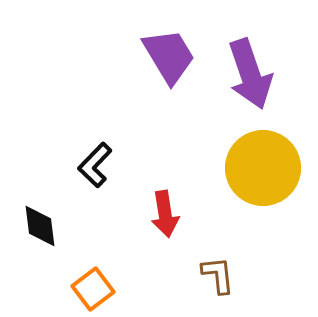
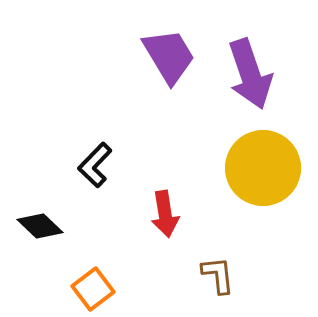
black diamond: rotated 39 degrees counterclockwise
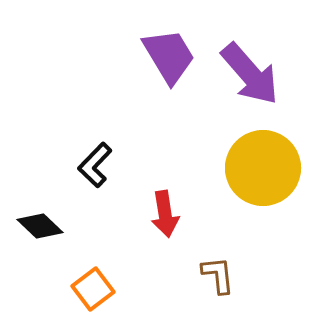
purple arrow: rotated 22 degrees counterclockwise
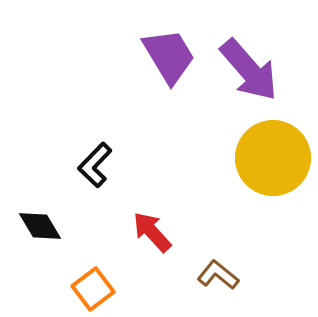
purple arrow: moved 1 px left, 4 px up
yellow circle: moved 10 px right, 10 px up
red arrow: moved 13 px left, 18 px down; rotated 147 degrees clockwise
black diamond: rotated 15 degrees clockwise
brown L-shape: rotated 45 degrees counterclockwise
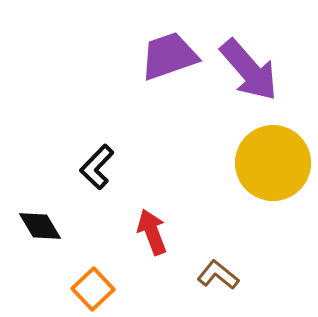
purple trapezoid: rotated 78 degrees counterclockwise
yellow circle: moved 5 px down
black L-shape: moved 2 px right, 2 px down
red arrow: rotated 21 degrees clockwise
orange square: rotated 6 degrees counterclockwise
